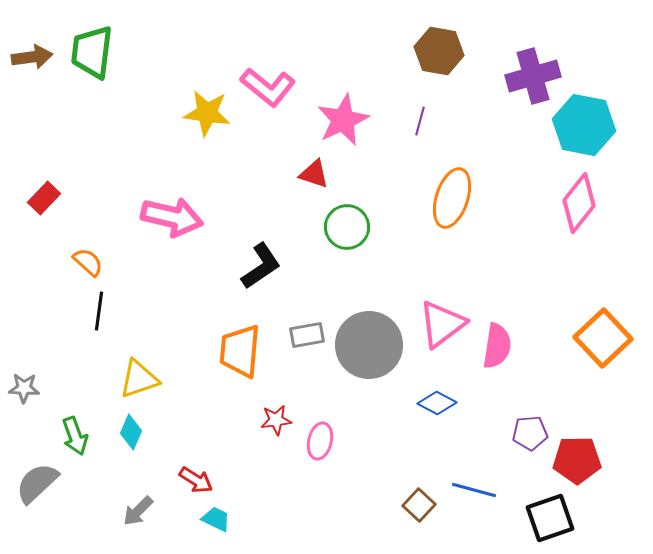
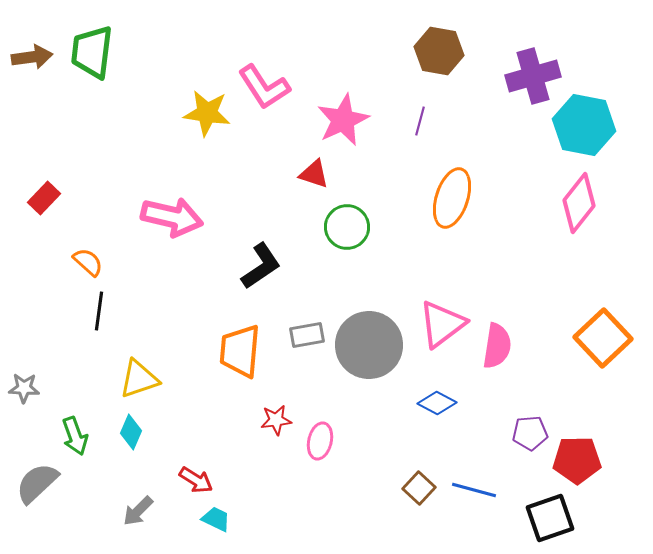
pink L-shape: moved 4 px left; rotated 18 degrees clockwise
brown square: moved 17 px up
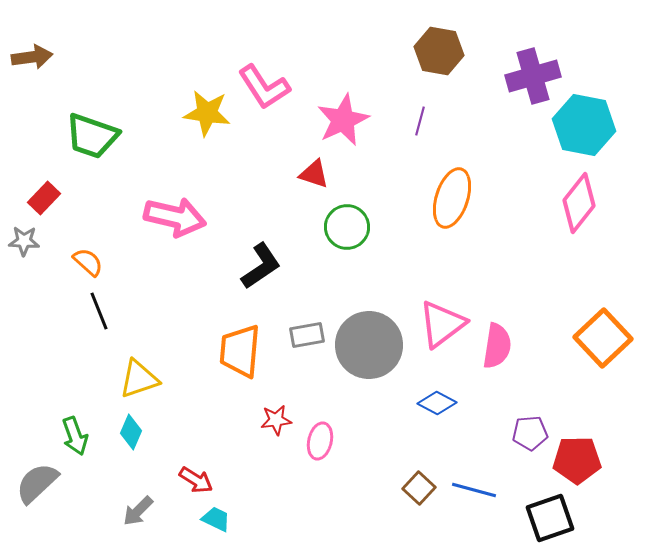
green trapezoid: moved 84 px down; rotated 78 degrees counterclockwise
pink arrow: moved 3 px right
black line: rotated 30 degrees counterclockwise
gray star: moved 147 px up
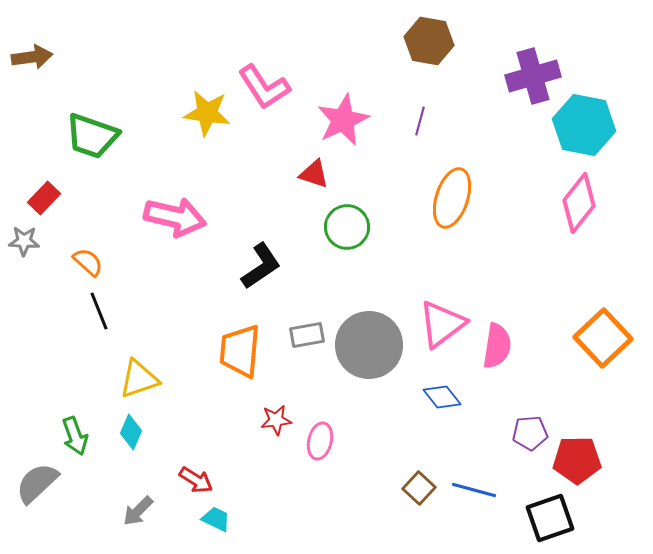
brown hexagon: moved 10 px left, 10 px up
blue diamond: moved 5 px right, 6 px up; rotated 24 degrees clockwise
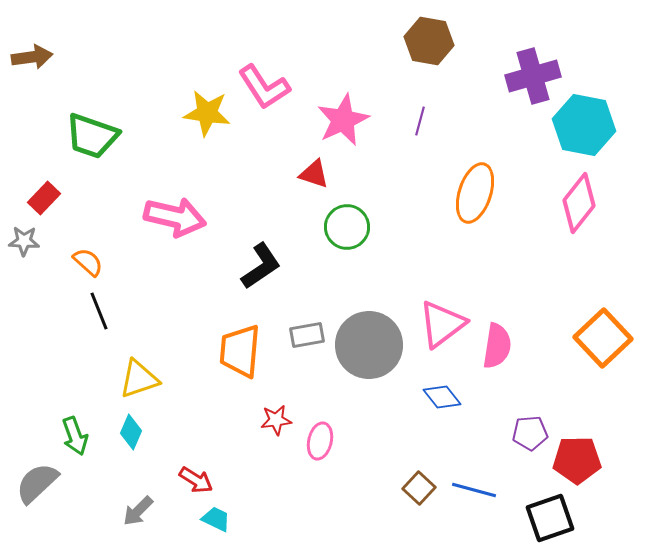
orange ellipse: moved 23 px right, 5 px up
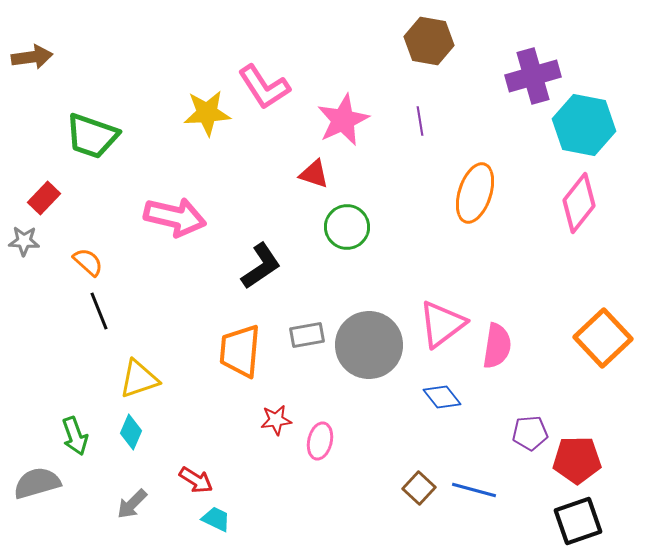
yellow star: rotated 12 degrees counterclockwise
purple line: rotated 24 degrees counterclockwise
gray semicircle: rotated 27 degrees clockwise
gray arrow: moved 6 px left, 7 px up
black square: moved 28 px right, 3 px down
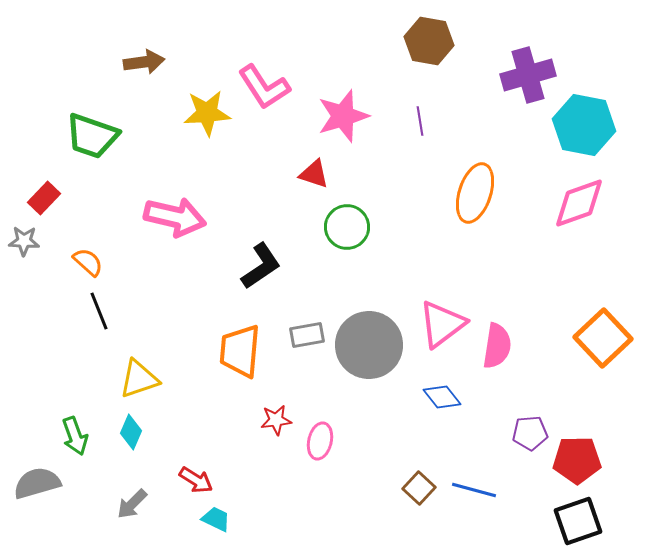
brown arrow: moved 112 px right, 5 px down
purple cross: moved 5 px left, 1 px up
pink star: moved 4 px up; rotated 8 degrees clockwise
pink diamond: rotated 32 degrees clockwise
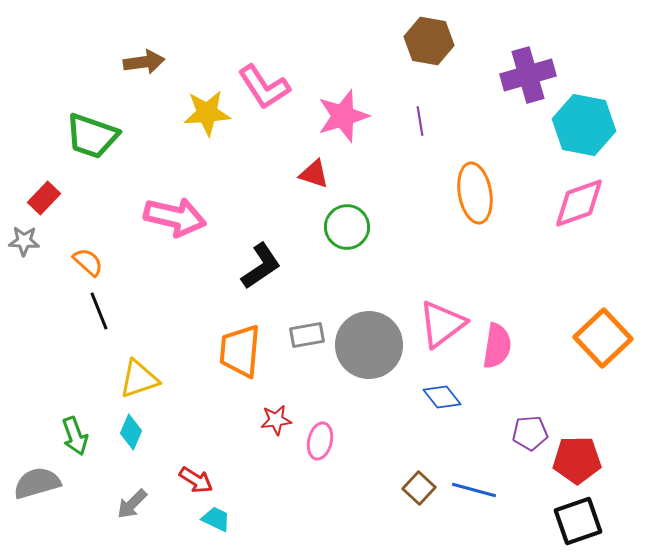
orange ellipse: rotated 28 degrees counterclockwise
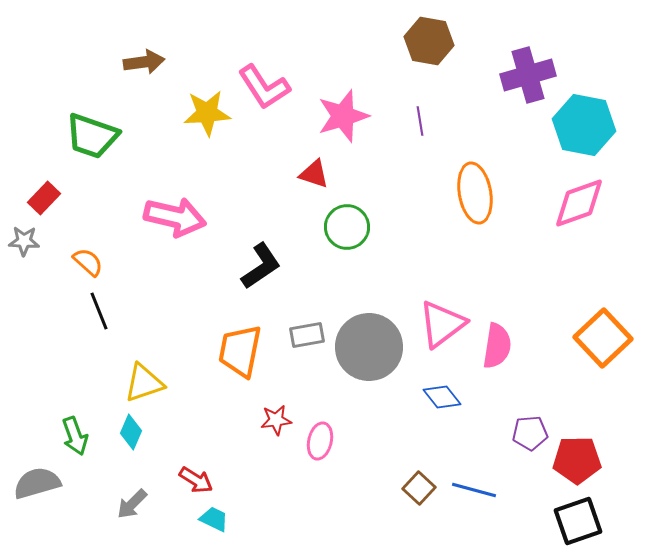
gray circle: moved 2 px down
orange trapezoid: rotated 6 degrees clockwise
yellow triangle: moved 5 px right, 4 px down
cyan trapezoid: moved 2 px left
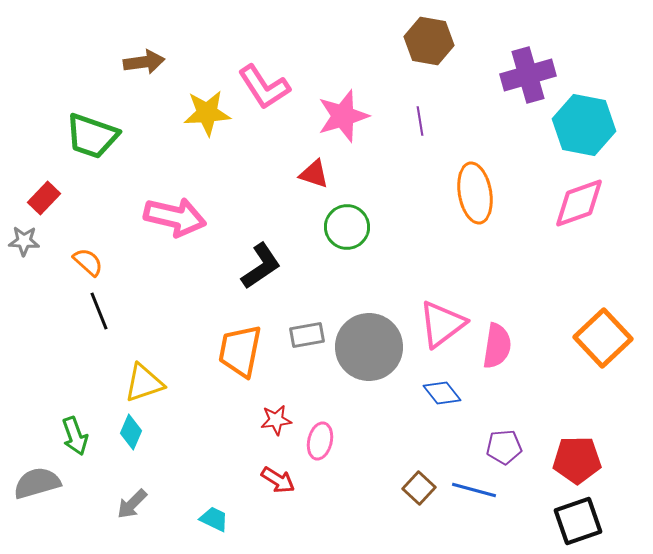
blue diamond: moved 4 px up
purple pentagon: moved 26 px left, 14 px down
red arrow: moved 82 px right
